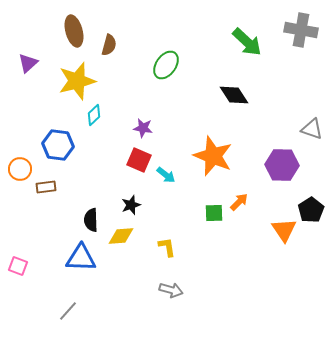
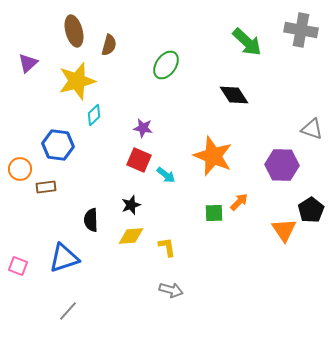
yellow diamond: moved 10 px right
blue triangle: moved 17 px left; rotated 20 degrees counterclockwise
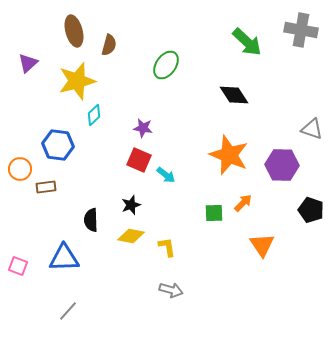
orange star: moved 16 px right, 1 px up
orange arrow: moved 4 px right, 1 px down
black pentagon: rotated 20 degrees counterclockwise
orange triangle: moved 22 px left, 15 px down
yellow diamond: rotated 16 degrees clockwise
blue triangle: rotated 16 degrees clockwise
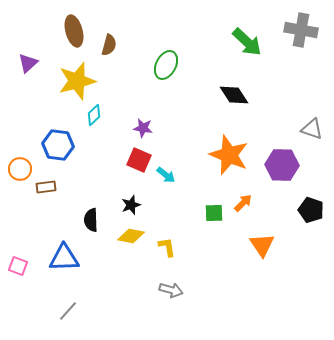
green ellipse: rotated 8 degrees counterclockwise
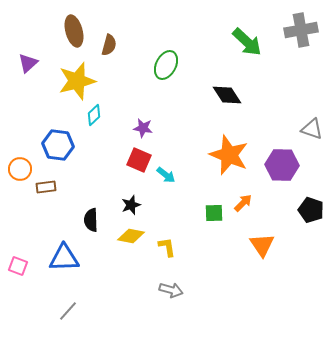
gray cross: rotated 20 degrees counterclockwise
black diamond: moved 7 px left
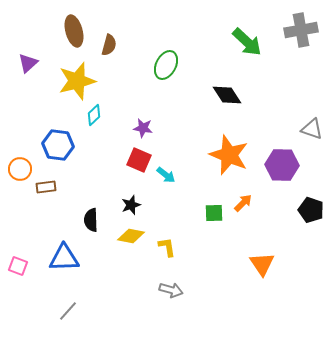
orange triangle: moved 19 px down
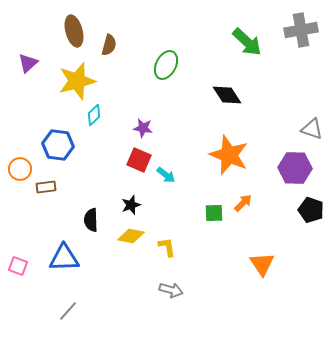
purple hexagon: moved 13 px right, 3 px down
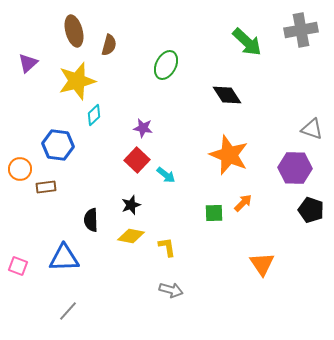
red square: moved 2 px left; rotated 20 degrees clockwise
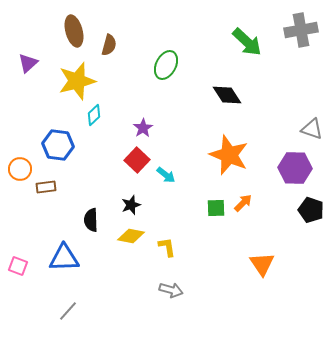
purple star: rotated 30 degrees clockwise
green square: moved 2 px right, 5 px up
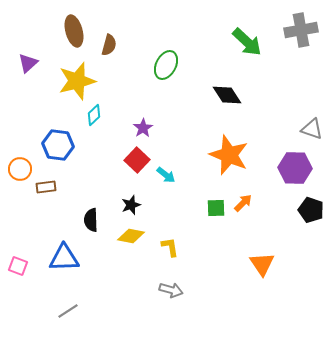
yellow L-shape: moved 3 px right
gray line: rotated 15 degrees clockwise
